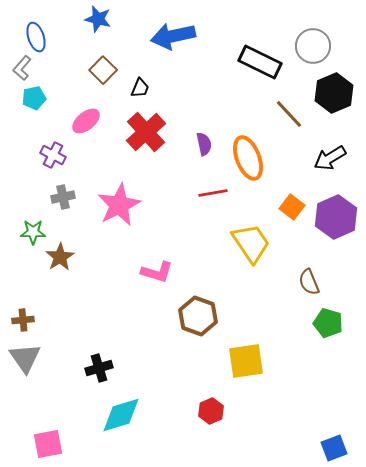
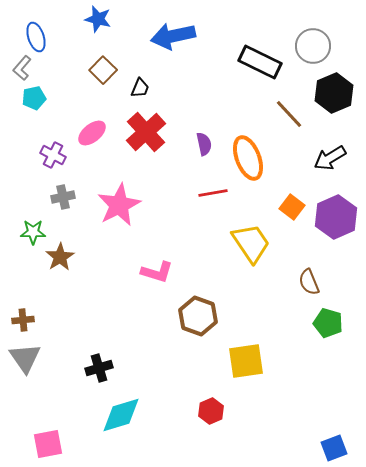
pink ellipse: moved 6 px right, 12 px down
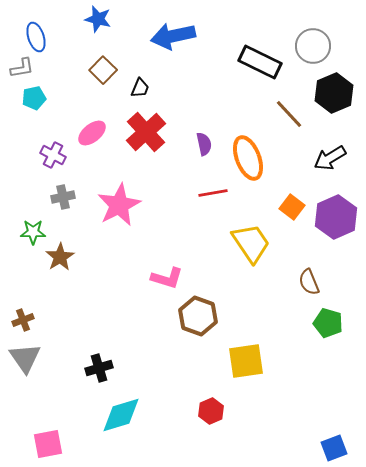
gray L-shape: rotated 140 degrees counterclockwise
pink L-shape: moved 10 px right, 6 px down
brown cross: rotated 15 degrees counterclockwise
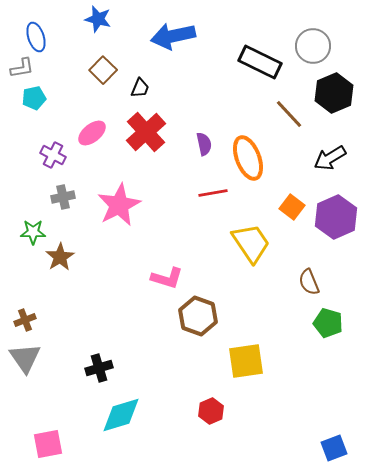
brown cross: moved 2 px right
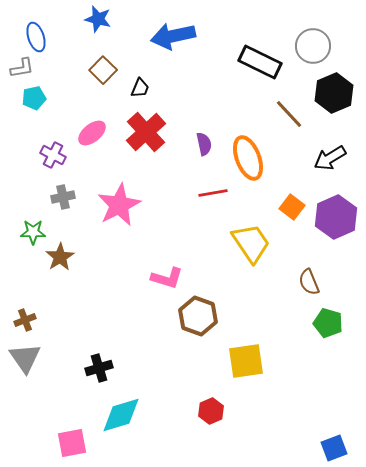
pink square: moved 24 px right, 1 px up
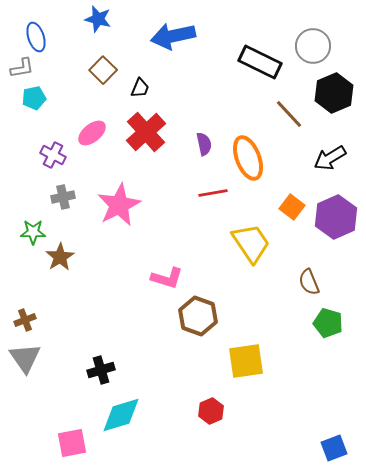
black cross: moved 2 px right, 2 px down
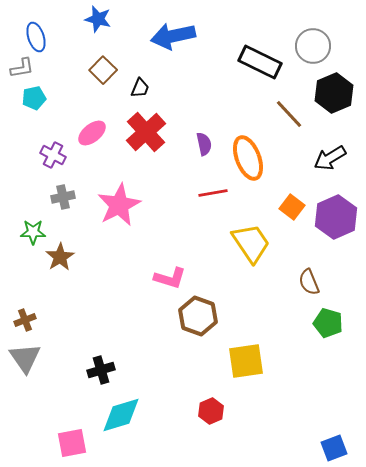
pink L-shape: moved 3 px right
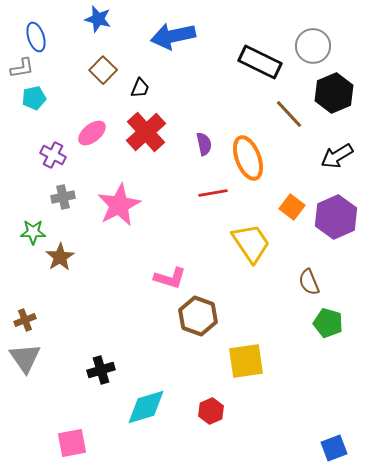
black arrow: moved 7 px right, 2 px up
cyan diamond: moved 25 px right, 8 px up
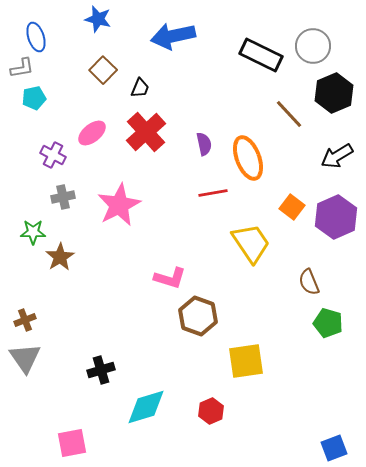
black rectangle: moved 1 px right, 7 px up
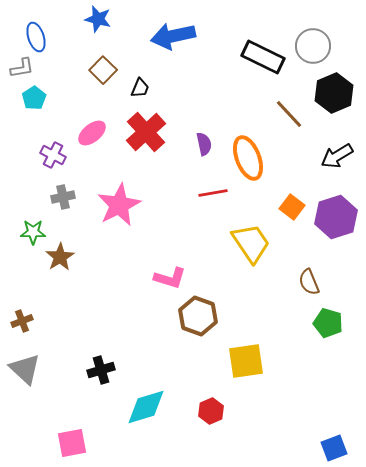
black rectangle: moved 2 px right, 2 px down
cyan pentagon: rotated 20 degrees counterclockwise
purple hexagon: rotated 6 degrees clockwise
brown cross: moved 3 px left, 1 px down
gray triangle: moved 11 px down; rotated 12 degrees counterclockwise
